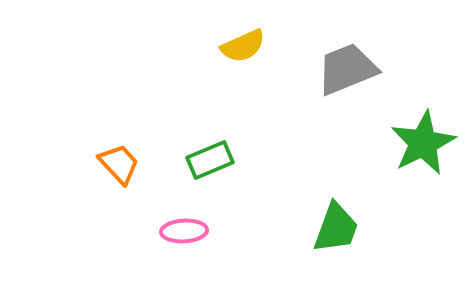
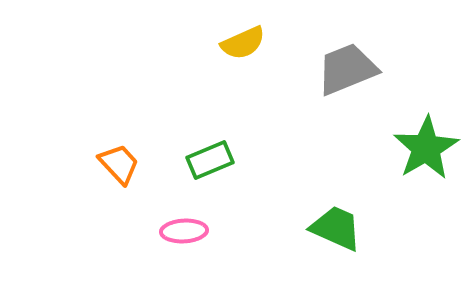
yellow semicircle: moved 3 px up
green star: moved 3 px right, 5 px down; rotated 4 degrees counterclockwise
green trapezoid: rotated 86 degrees counterclockwise
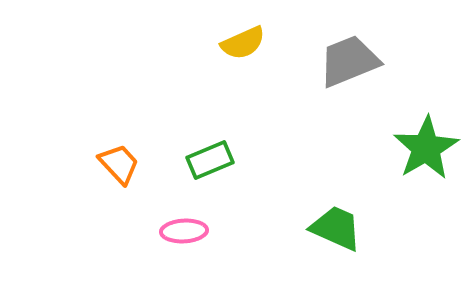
gray trapezoid: moved 2 px right, 8 px up
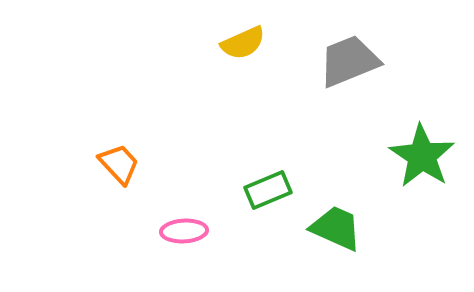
green star: moved 4 px left, 8 px down; rotated 8 degrees counterclockwise
green rectangle: moved 58 px right, 30 px down
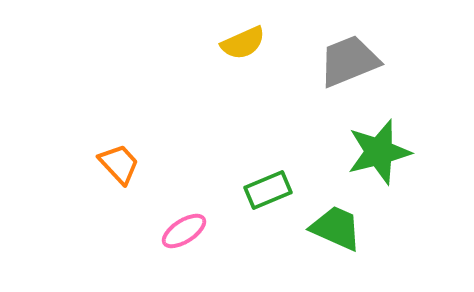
green star: moved 43 px left, 4 px up; rotated 24 degrees clockwise
pink ellipse: rotated 30 degrees counterclockwise
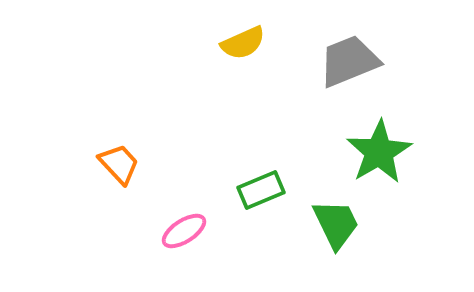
green star: rotated 16 degrees counterclockwise
green rectangle: moved 7 px left
green trapezoid: moved 4 px up; rotated 40 degrees clockwise
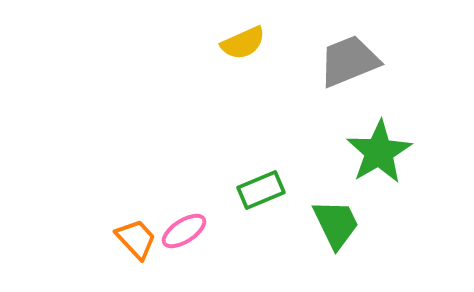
orange trapezoid: moved 17 px right, 75 px down
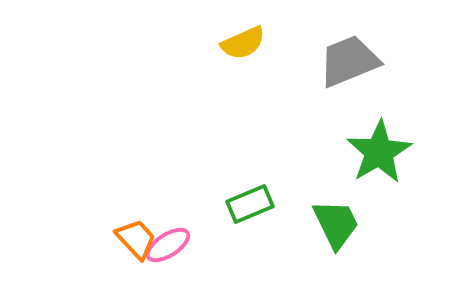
green rectangle: moved 11 px left, 14 px down
pink ellipse: moved 16 px left, 14 px down
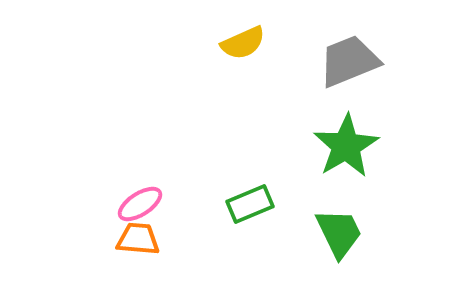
green star: moved 33 px left, 6 px up
green trapezoid: moved 3 px right, 9 px down
orange trapezoid: moved 2 px right; rotated 42 degrees counterclockwise
pink ellipse: moved 28 px left, 41 px up
